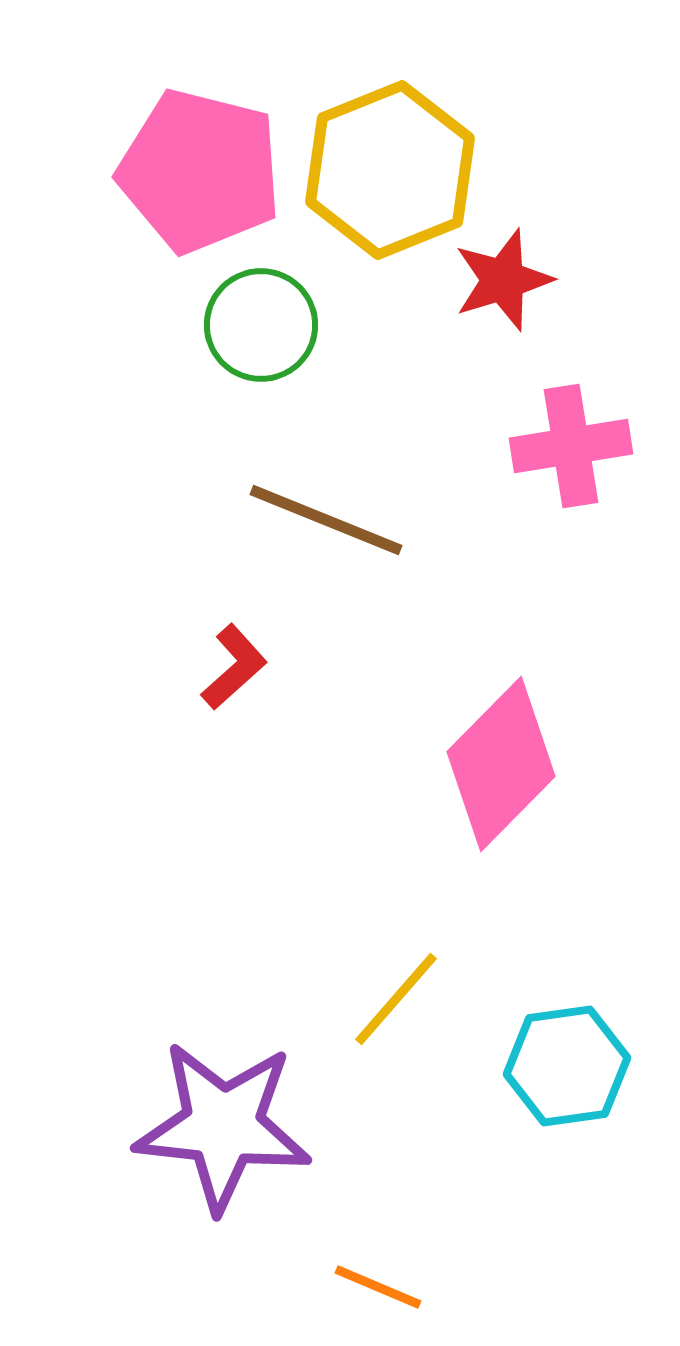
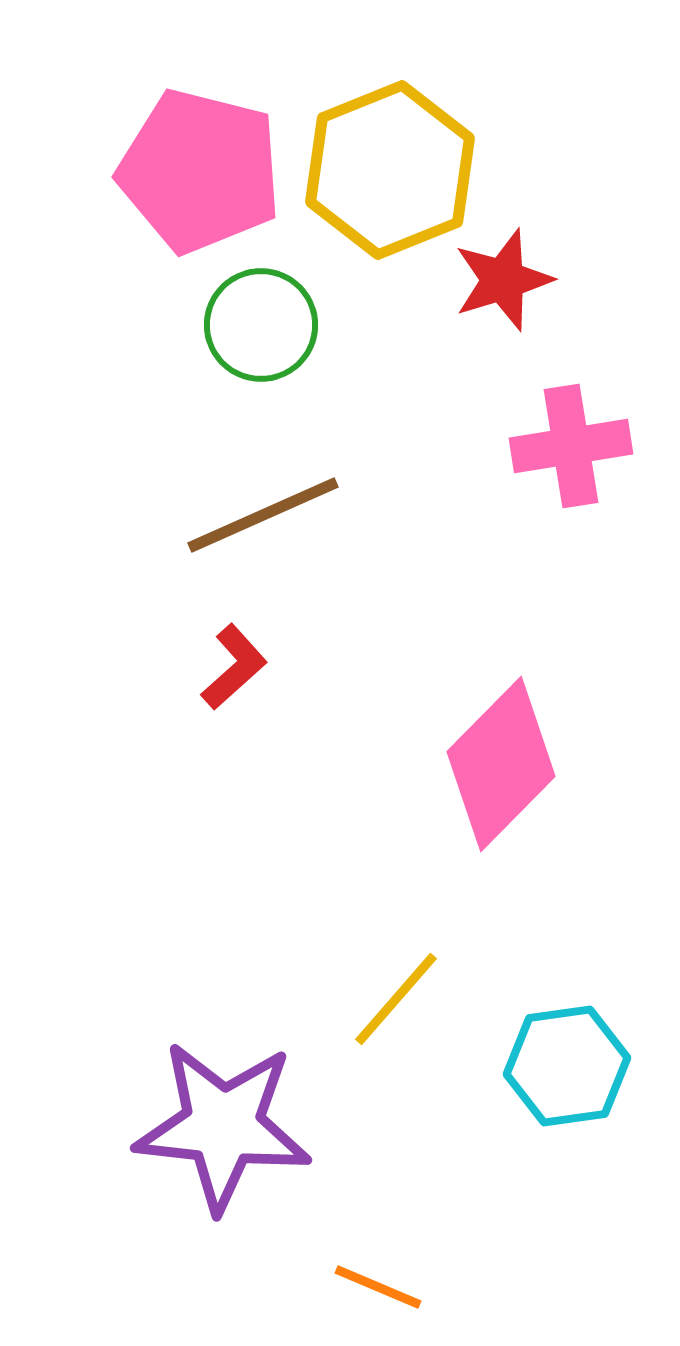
brown line: moved 63 px left, 5 px up; rotated 46 degrees counterclockwise
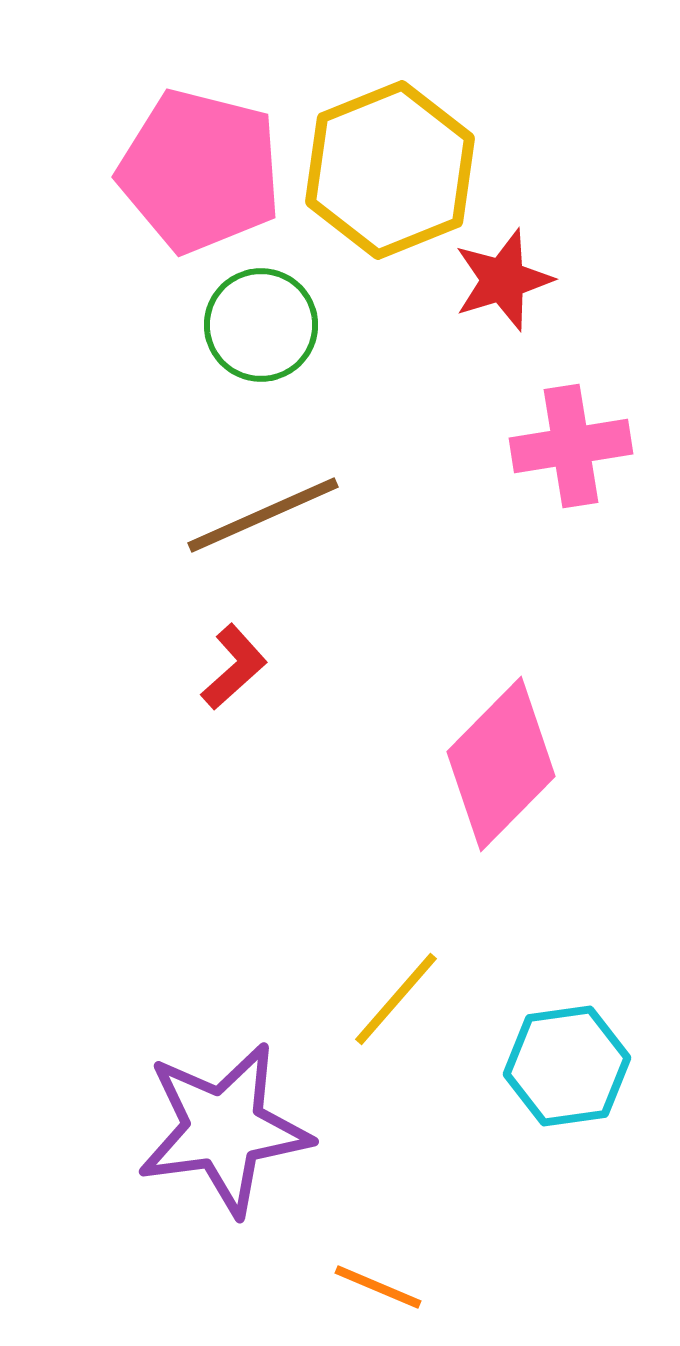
purple star: moved 1 px right, 3 px down; rotated 14 degrees counterclockwise
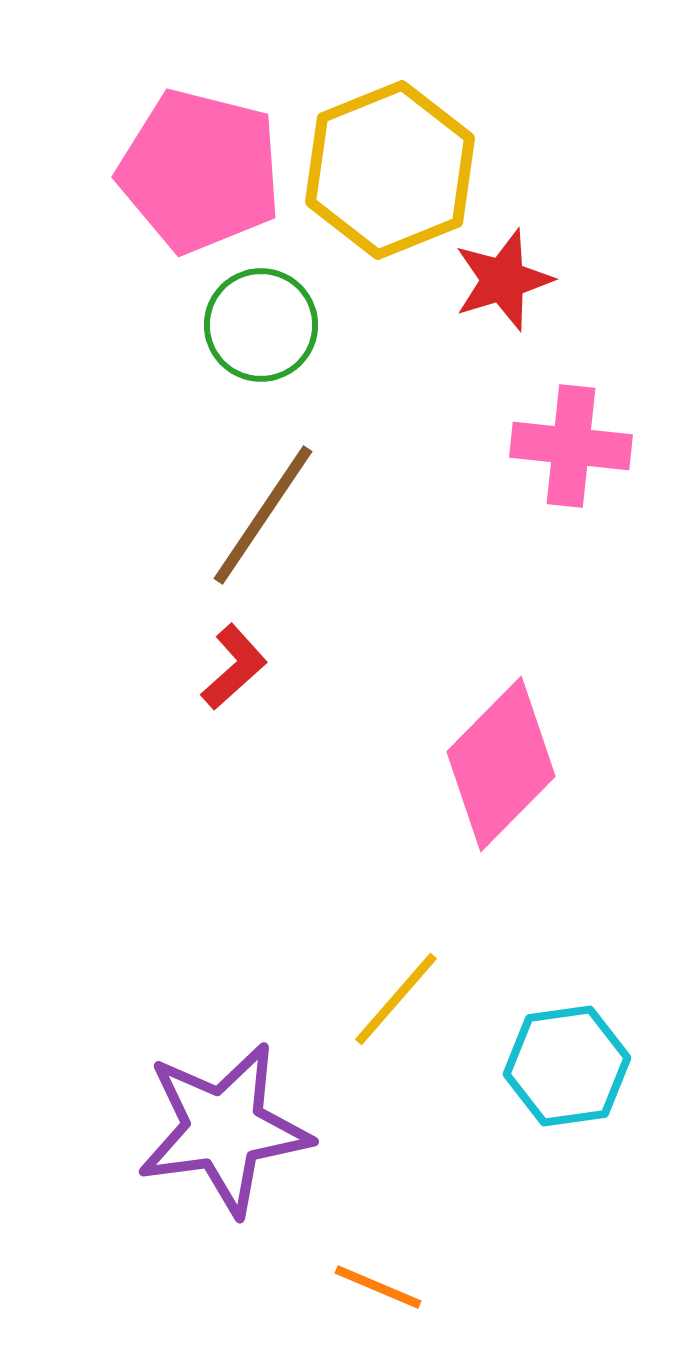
pink cross: rotated 15 degrees clockwise
brown line: rotated 32 degrees counterclockwise
